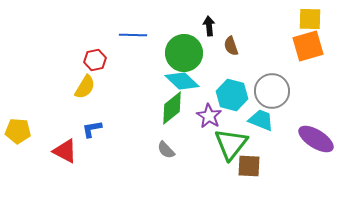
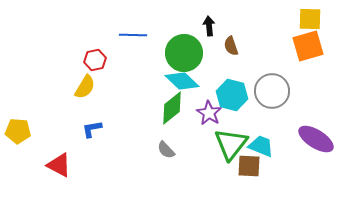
purple star: moved 3 px up
cyan trapezoid: moved 26 px down
red triangle: moved 6 px left, 14 px down
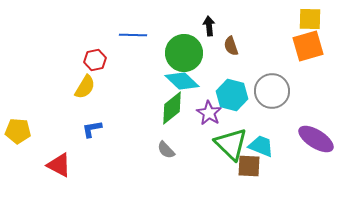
green triangle: rotated 24 degrees counterclockwise
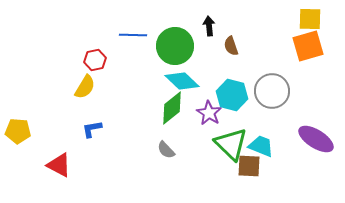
green circle: moved 9 px left, 7 px up
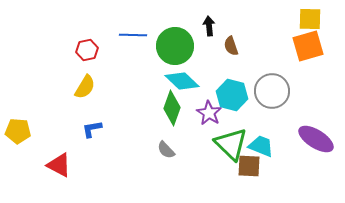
red hexagon: moved 8 px left, 10 px up
green diamond: rotated 32 degrees counterclockwise
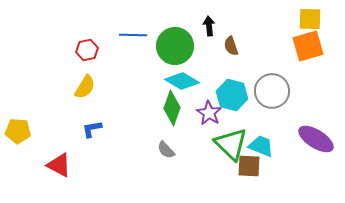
cyan diamond: rotated 12 degrees counterclockwise
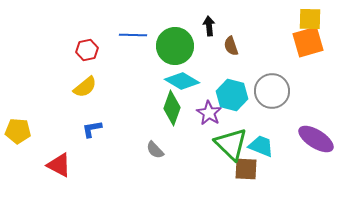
orange square: moved 4 px up
yellow semicircle: rotated 20 degrees clockwise
gray semicircle: moved 11 px left
brown square: moved 3 px left, 3 px down
